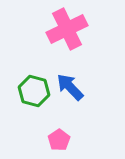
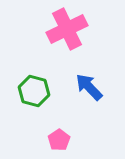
blue arrow: moved 19 px right
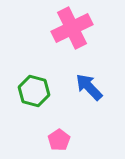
pink cross: moved 5 px right, 1 px up
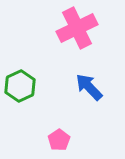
pink cross: moved 5 px right
green hexagon: moved 14 px left, 5 px up; rotated 20 degrees clockwise
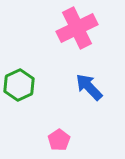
green hexagon: moved 1 px left, 1 px up
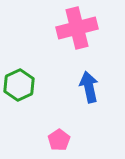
pink cross: rotated 12 degrees clockwise
blue arrow: rotated 32 degrees clockwise
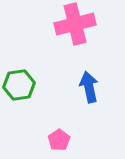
pink cross: moved 2 px left, 4 px up
green hexagon: rotated 16 degrees clockwise
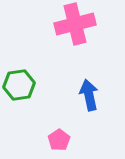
blue arrow: moved 8 px down
